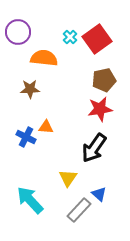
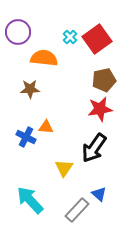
yellow triangle: moved 4 px left, 10 px up
gray rectangle: moved 2 px left
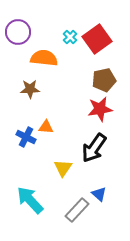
yellow triangle: moved 1 px left
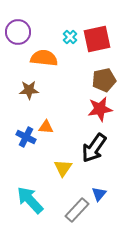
red square: rotated 24 degrees clockwise
brown star: moved 1 px left, 1 px down
blue triangle: rotated 28 degrees clockwise
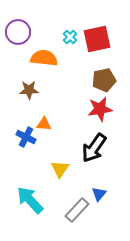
orange triangle: moved 2 px left, 3 px up
yellow triangle: moved 3 px left, 1 px down
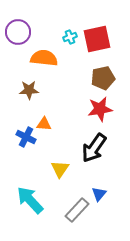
cyan cross: rotated 24 degrees clockwise
brown pentagon: moved 1 px left, 2 px up
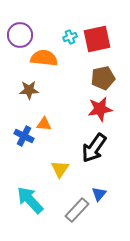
purple circle: moved 2 px right, 3 px down
blue cross: moved 2 px left, 1 px up
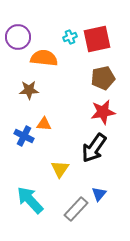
purple circle: moved 2 px left, 2 px down
red star: moved 3 px right, 3 px down
gray rectangle: moved 1 px left, 1 px up
